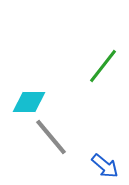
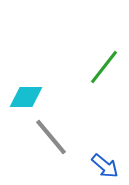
green line: moved 1 px right, 1 px down
cyan diamond: moved 3 px left, 5 px up
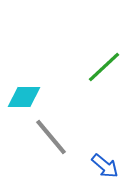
green line: rotated 9 degrees clockwise
cyan diamond: moved 2 px left
